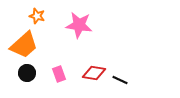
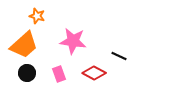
pink star: moved 6 px left, 16 px down
red diamond: rotated 20 degrees clockwise
black line: moved 1 px left, 24 px up
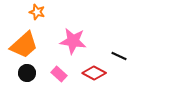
orange star: moved 4 px up
pink rectangle: rotated 28 degrees counterclockwise
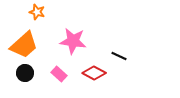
black circle: moved 2 px left
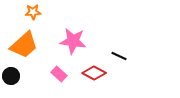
orange star: moved 4 px left; rotated 21 degrees counterclockwise
black circle: moved 14 px left, 3 px down
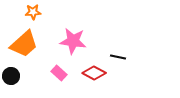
orange trapezoid: moved 1 px up
black line: moved 1 px left, 1 px down; rotated 14 degrees counterclockwise
pink rectangle: moved 1 px up
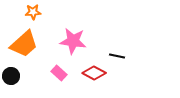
black line: moved 1 px left, 1 px up
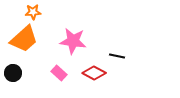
orange trapezoid: moved 5 px up
black circle: moved 2 px right, 3 px up
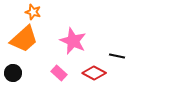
orange star: rotated 21 degrees clockwise
pink star: rotated 16 degrees clockwise
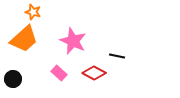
black circle: moved 6 px down
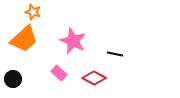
black line: moved 2 px left, 2 px up
red diamond: moved 5 px down
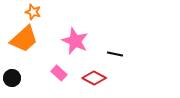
pink star: moved 2 px right
black circle: moved 1 px left, 1 px up
